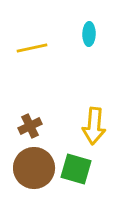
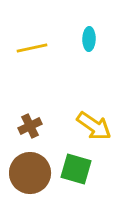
cyan ellipse: moved 5 px down
yellow arrow: rotated 60 degrees counterclockwise
brown circle: moved 4 px left, 5 px down
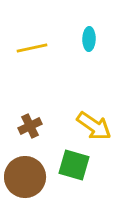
green square: moved 2 px left, 4 px up
brown circle: moved 5 px left, 4 px down
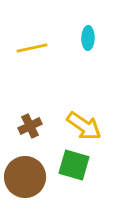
cyan ellipse: moved 1 px left, 1 px up
yellow arrow: moved 10 px left
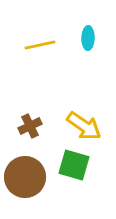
yellow line: moved 8 px right, 3 px up
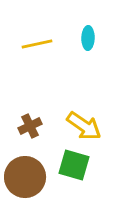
yellow line: moved 3 px left, 1 px up
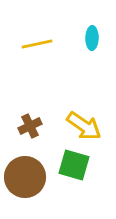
cyan ellipse: moved 4 px right
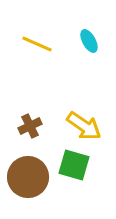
cyan ellipse: moved 3 px left, 3 px down; rotated 30 degrees counterclockwise
yellow line: rotated 36 degrees clockwise
brown circle: moved 3 px right
